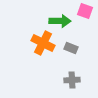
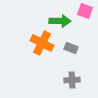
orange cross: moved 1 px left
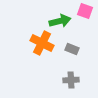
green arrow: rotated 15 degrees counterclockwise
gray rectangle: moved 1 px right, 1 px down
gray cross: moved 1 px left
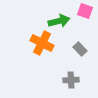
green arrow: moved 1 px left
gray rectangle: moved 8 px right; rotated 24 degrees clockwise
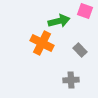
gray rectangle: moved 1 px down
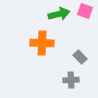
green arrow: moved 7 px up
orange cross: rotated 25 degrees counterclockwise
gray rectangle: moved 7 px down
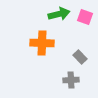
pink square: moved 6 px down
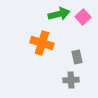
pink square: moved 2 px left; rotated 28 degrees clockwise
orange cross: rotated 15 degrees clockwise
gray rectangle: moved 3 px left; rotated 32 degrees clockwise
